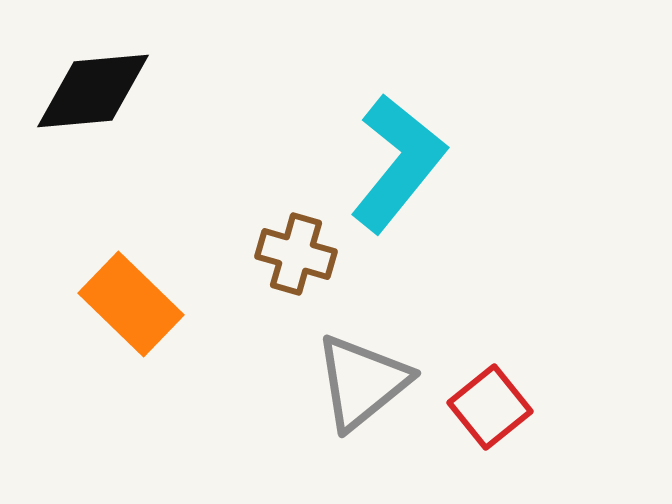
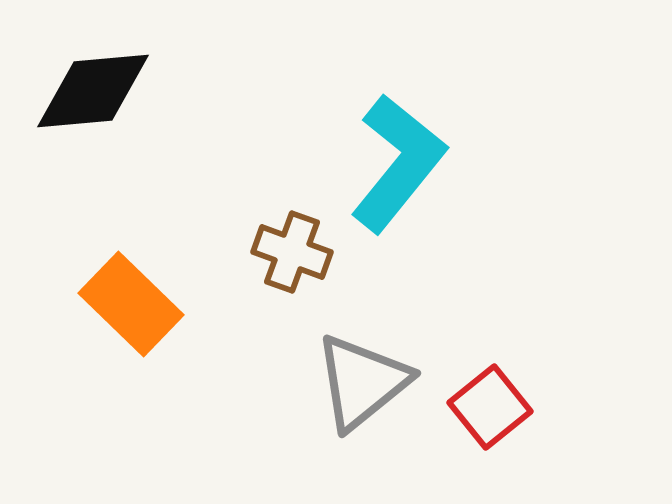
brown cross: moved 4 px left, 2 px up; rotated 4 degrees clockwise
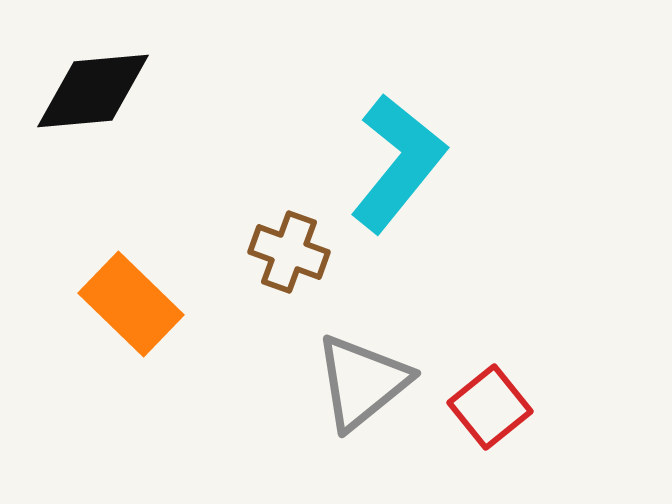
brown cross: moved 3 px left
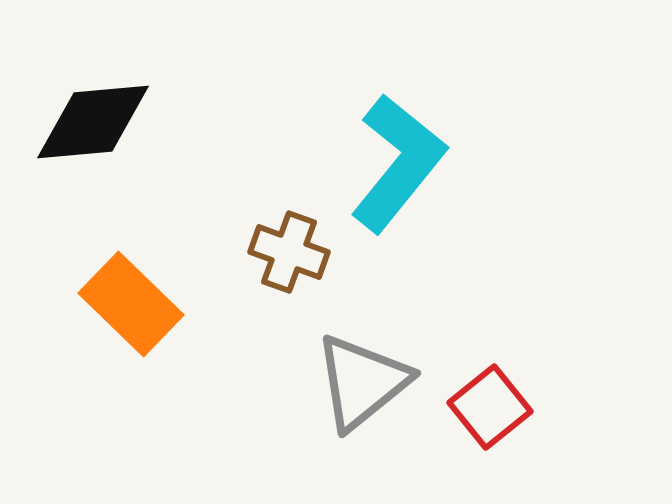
black diamond: moved 31 px down
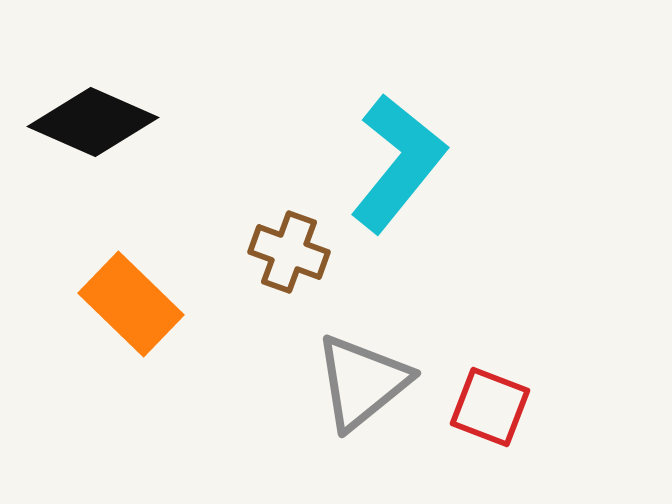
black diamond: rotated 29 degrees clockwise
red square: rotated 30 degrees counterclockwise
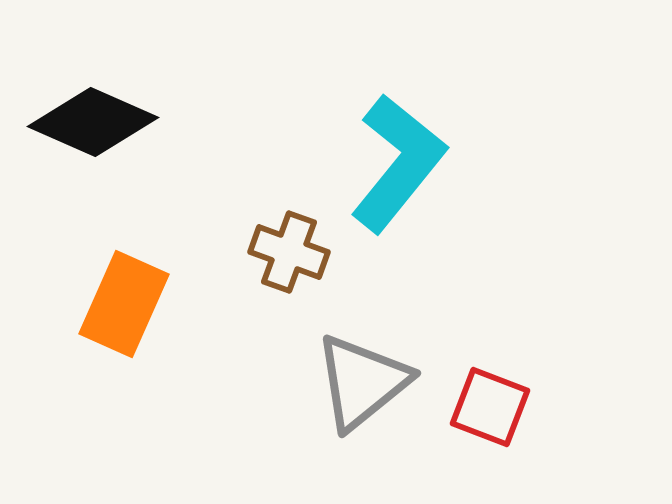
orange rectangle: moved 7 px left; rotated 70 degrees clockwise
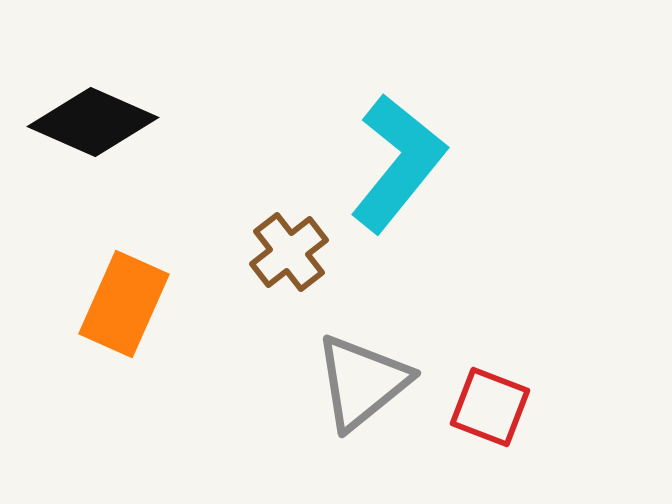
brown cross: rotated 32 degrees clockwise
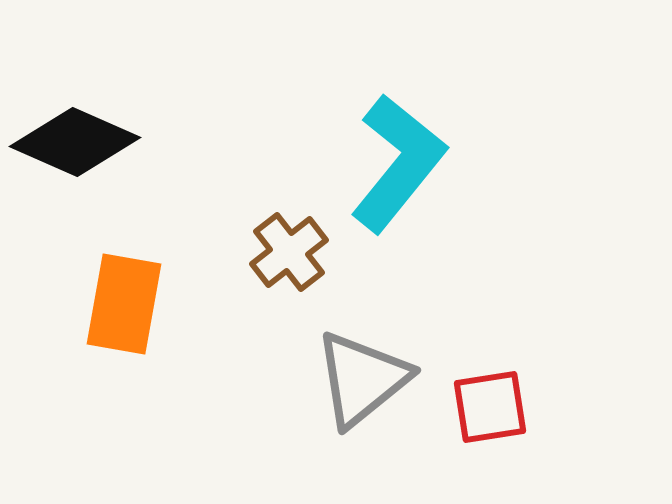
black diamond: moved 18 px left, 20 px down
orange rectangle: rotated 14 degrees counterclockwise
gray triangle: moved 3 px up
red square: rotated 30 degrees counterclockwise
